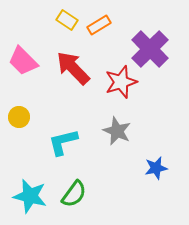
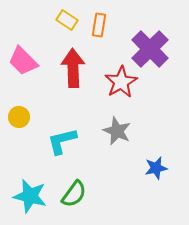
orange rectangle: rotated 50 degrees counterclockwise
red arrow: rotated 42 degrees clockwise
red star: rotated 12 degrees counterclockwise
cyan L-shape: moved 1 px left, 1 px up
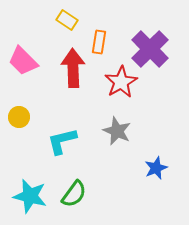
orange rectangle: moved 17 px down
blue star: rotated 10 degrees counterclockwise
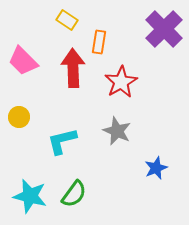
purple cross: moved 14 px right, 20 px up
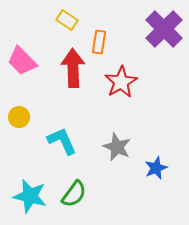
pink trapezoid: moved 1 px left
gray star: moved 16 px down
cyan L-shape: rotated 80 degrees clockwise
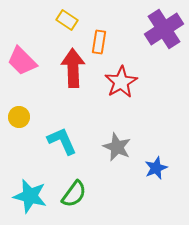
purple cross: rotated 12 degrees clockwise
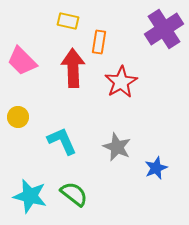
yellow rectangle: moved 1 px right, 1 px down; rotated 20 degrees counterclockwise
yellow circle: moved 1 px left
green semicircle: rotated 88 degrees counterclockwise
